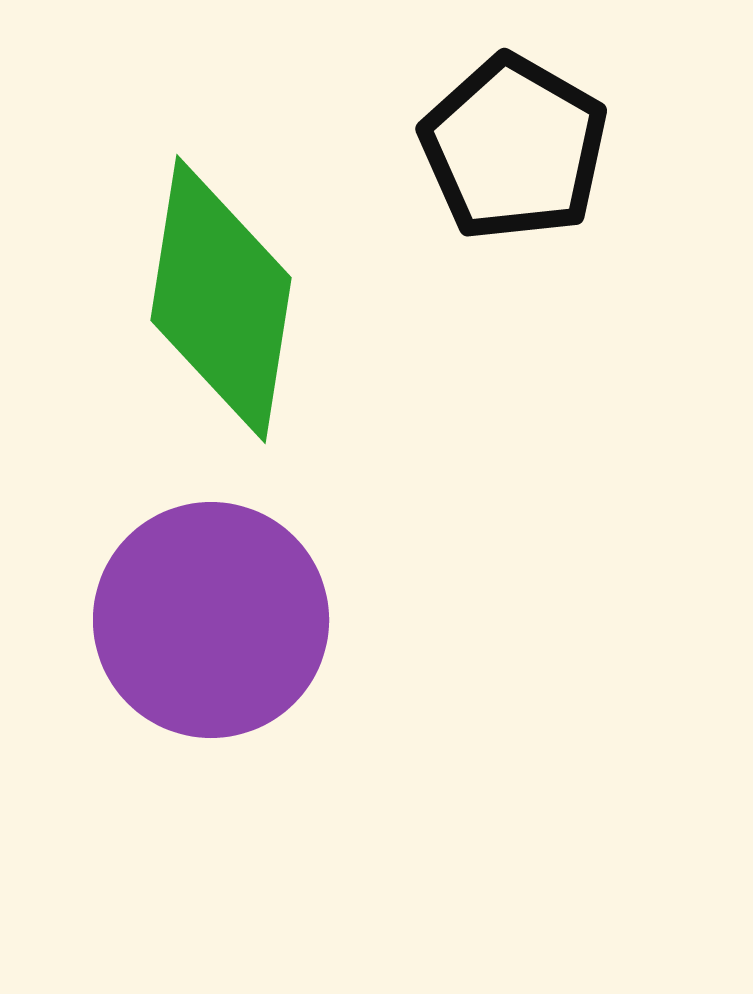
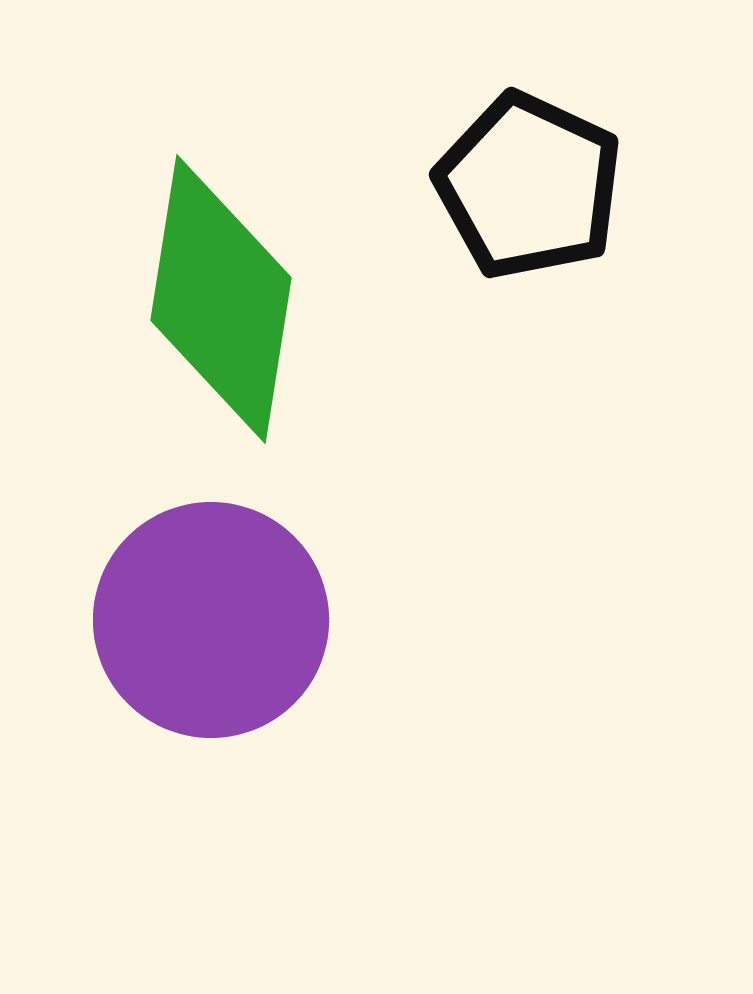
black pentagon: moved 15 px right, 38 px down; rotated 5 degrees counterclockwise
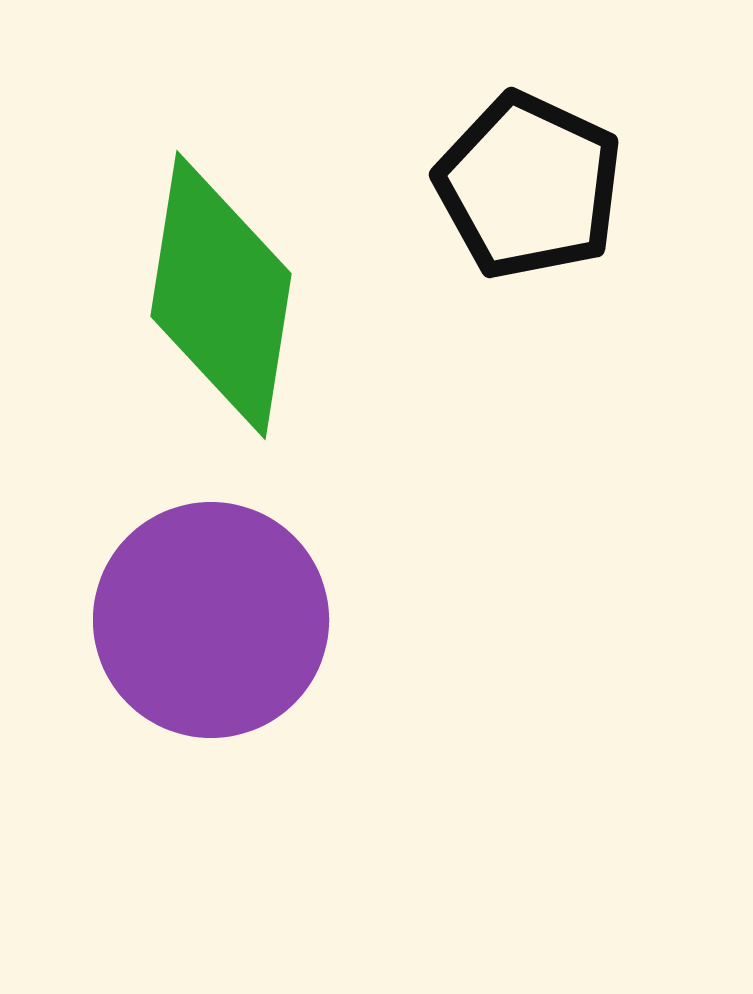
green diamond: moved 4 px up
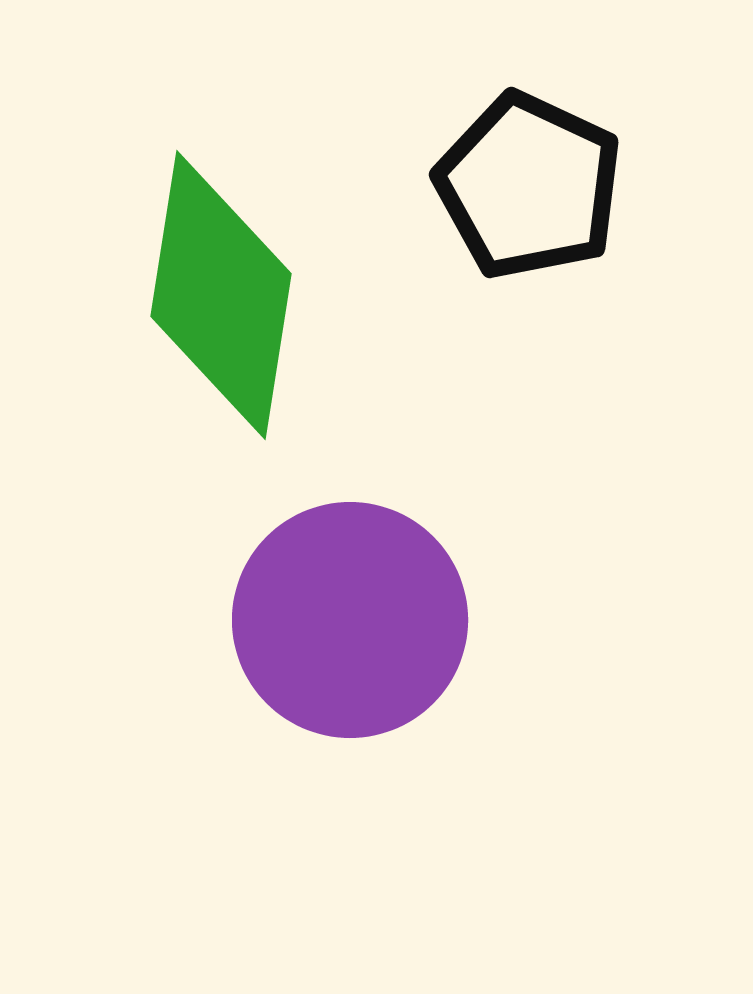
purple circle: moved 139 px right
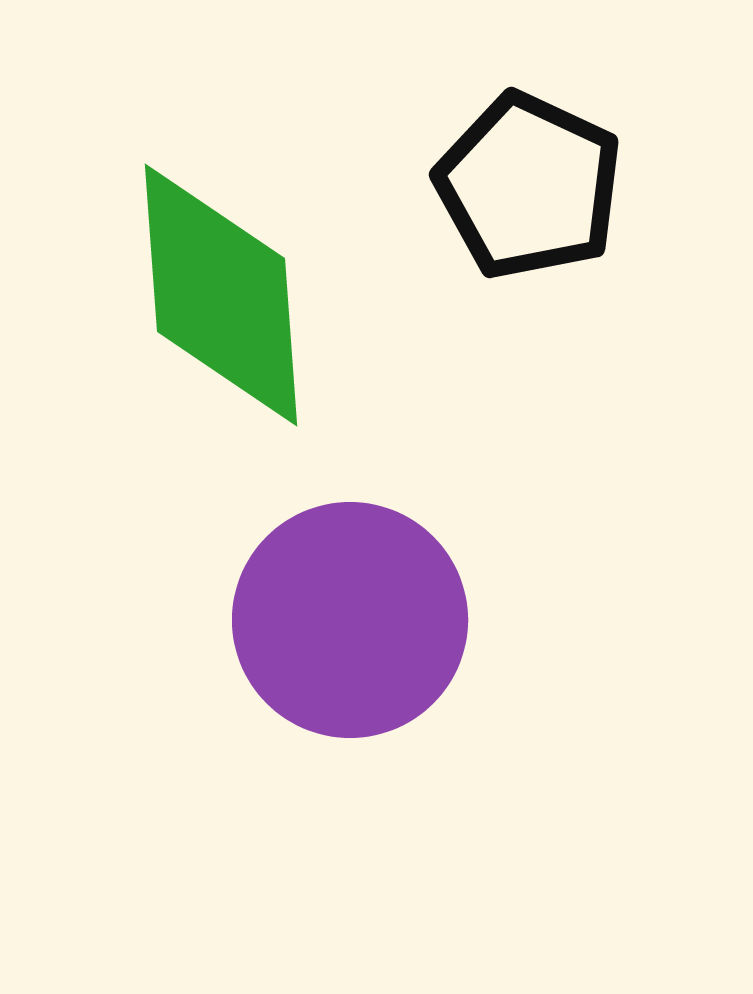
green diamond: rotated 13 degrees counterclockwise
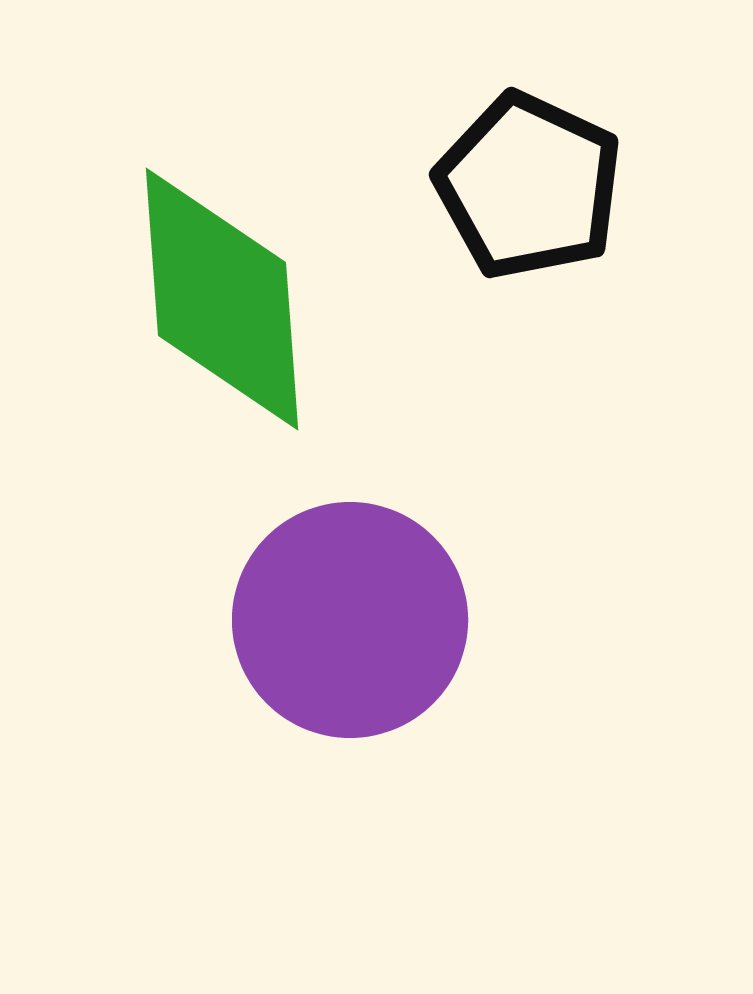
green diamond: moved 1 px right, 4 px down
